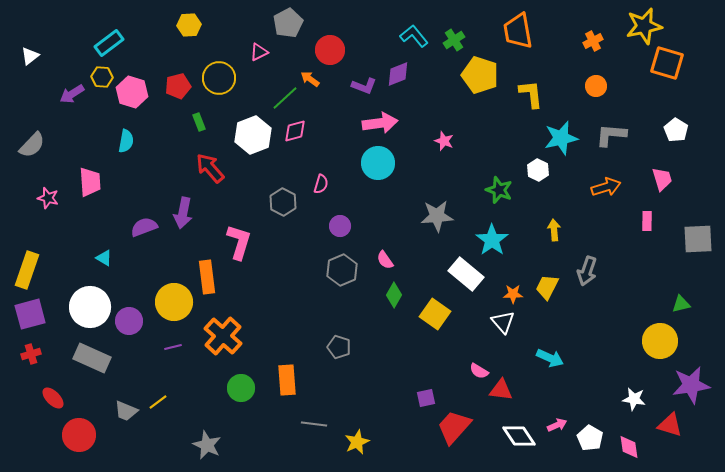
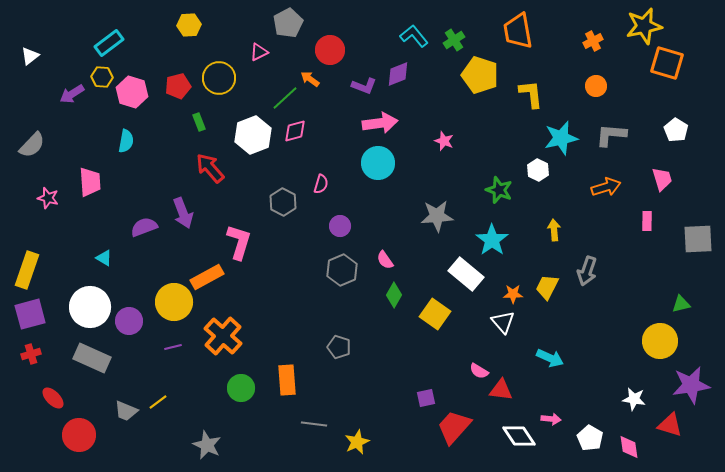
purple arrow at (183, 213): rotated 32 degrees counterclockwise
orange rectangle at (207, 277): rotated 68 degrees clockwise
pink arrow at (557, 425): moved 6 px left, 6 px up; rotated 30 degrees clockwise
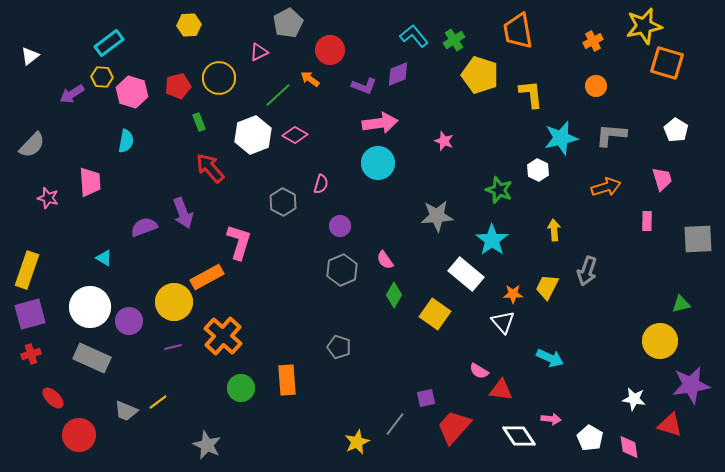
green line at (285, 98): moved 7 px left, 3 px up
pink diamond at (295, 131): moved 4 px down; rotated 45 degrees clockwise
gray line at (314, 424): moved 81 px right; rotated 60 degrees counterclockwise
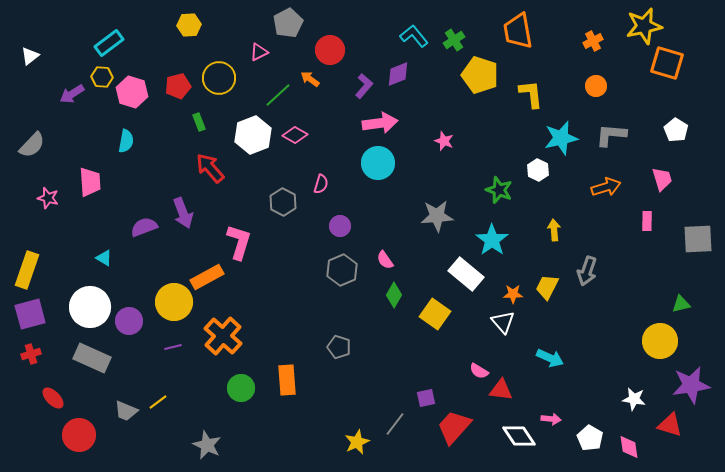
purple L-shape at (364, 86): rotated 70 degrees counterclockwise
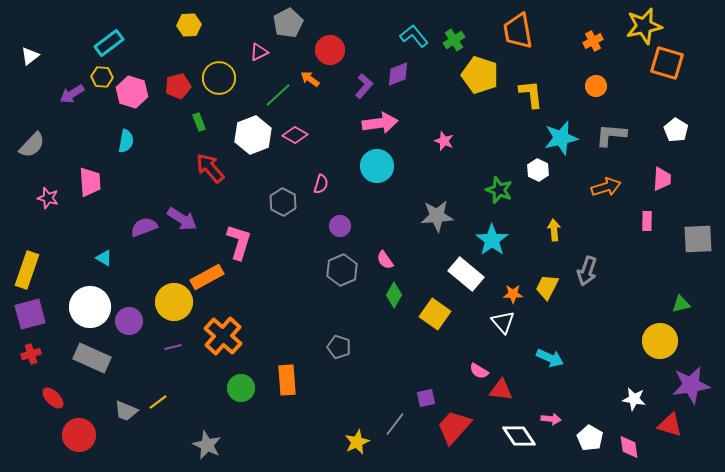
cyan circle at (378, 163): moved 1 px left, 3 px down
pink trapezoid at (662, 179): rotated 20 degrees clockwise
purple arrow at (183, 213): moved 1 px left, 6 px down; rotated 36 degrees counterclockwise
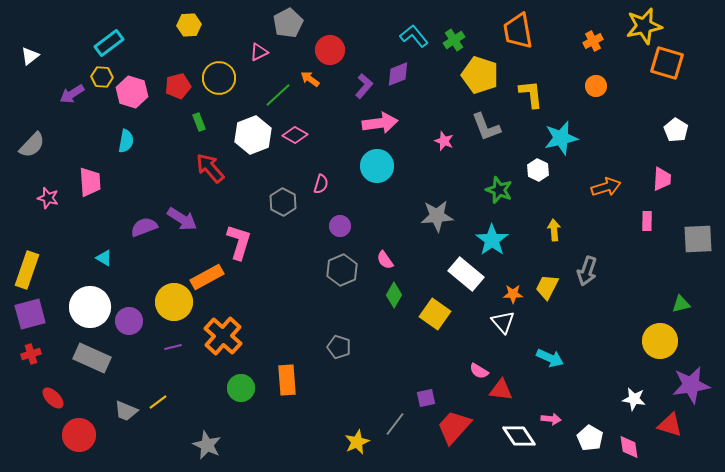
gray L-shape at (611, 135): moved 125 px left, 8 px up; rotated 116 degrees counterclockwise
